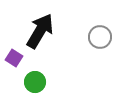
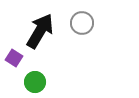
gray circle: moved 18 px left, 14 px up
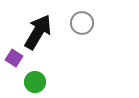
black arrow: moved 2 px left, 1 px down
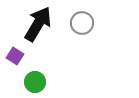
black arrow: moved 8 px up
purple square: moved 1 px right, 2 px up
